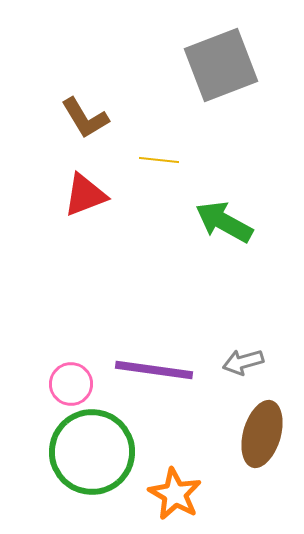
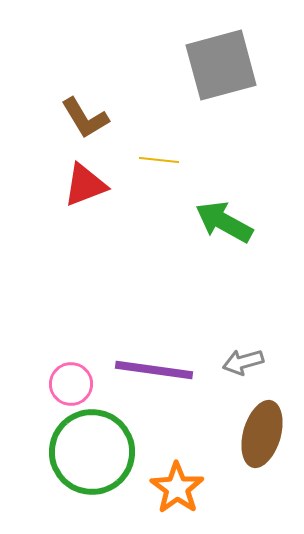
gray square: rotated 6 degrees clockwise
red triangle: moved 10 px up
orange star: moved 2 px right, 6 px up; rotated 6 degrees clockwise
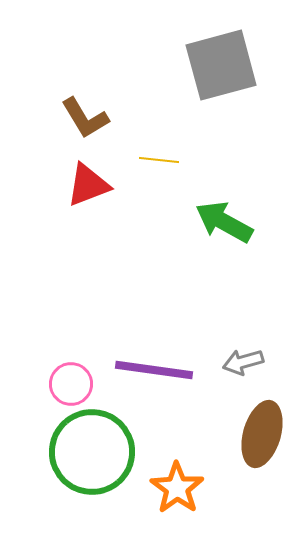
red triangle: moved 3 px right
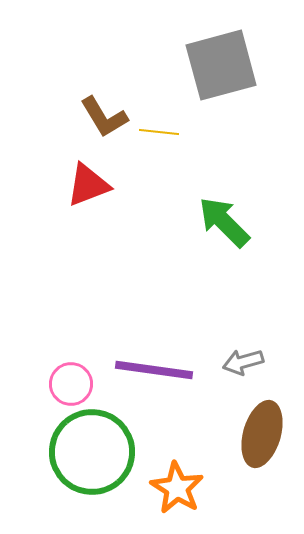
brown L-shape: moved 19 px right, 1 px up
yellow line: moved 28 px up
green arrow: rotated 16 degrees clockwise
orange star: rotated 4 degrees counterclockwise
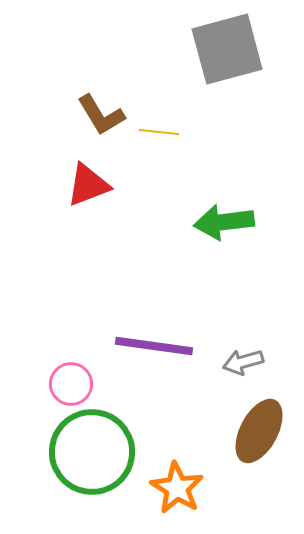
gray square: moved 6 px right, 16 px up
brown L-shape: moved 3 px left, 2 px up
green arrow: rotated 52 degrees counterclockwise
purple line: moved 24 px up
brown ellipse: moved 3 px left, 3 px up; rotated 12 degrees clockwise
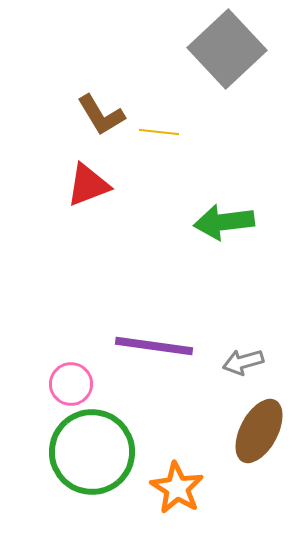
gray square: rotated 28 degrees counterclockwise
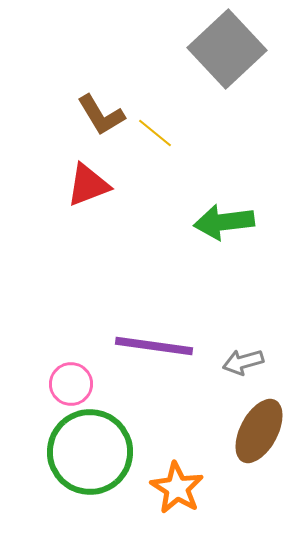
yellow line: moved 4 px left, 1 px down; rotated 33 degrees clockwise
green circle: moved 2 px left
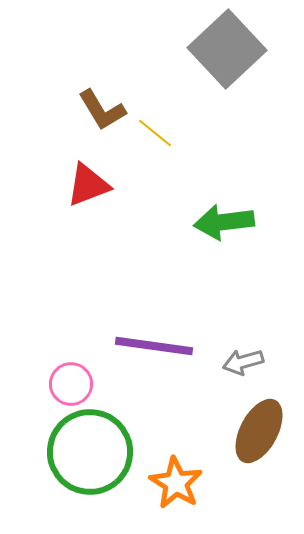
brown L-shape: moved 1 px right, 5 px up
orange star: moved 1 px left, 5 px up
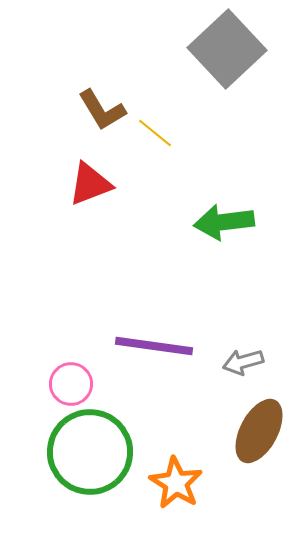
red triangle: moved 2 px right, 1 px up
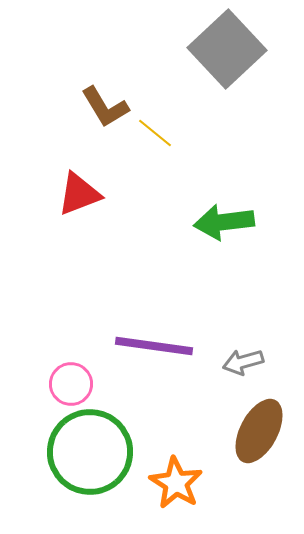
brown L-shape: moved 3 px right, 3 px up
red triangle: moved 11 px left, 10 px down
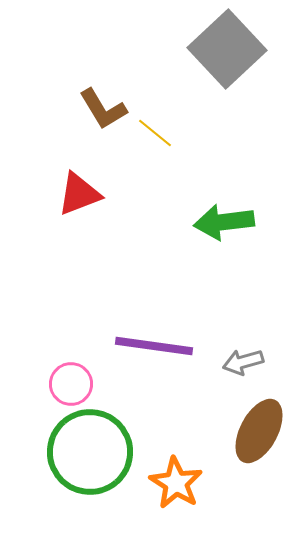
brown L-shape: moved 2 px left, 2 px down
